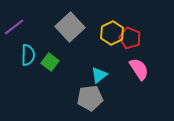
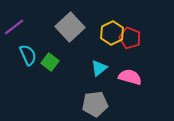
cyan semicircle: rotated 25 degrees counterclockwise
pink semicircle: moved 9 px left, 8 px down; rotated 40 degrees counterclockwise
cyan triangle: moved 7 px up
gray pentagon: moved 5 px right, 6 px down
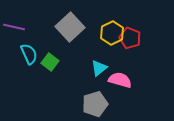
purple line: rotated 50 degrees clockwise
cyan semicircle: moved 1 px right, 1 px up
pink semicircle: moved 10 px left, 3 px down
gray pentagon: rotated 10 degrees counterclockwise
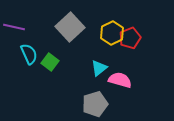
red pentagon: rotated 30 degrees clockwise
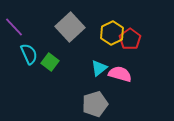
purple line: rotated 35 degrees clockwise
red pentagon: moved 1 px down; rotated 15 degrees counterclockwise
pink semicircle: moved 6 px up
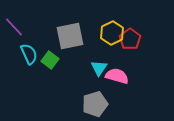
gray square: moved 9 px down; rotated 32 degrees clockwise
green square: moved 2 px up
cyan triangle: rotated 18 degrees counterclockwise
pink semicircle: moved 3 px left, 2 px down
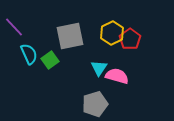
green square: rotated 18 degrees clockwise
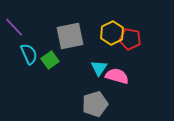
red pentagon: rotated 25 degrees counterclockwise
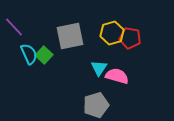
yellow hexagon: rotated 10 degrees clockwise
red pentagon: moved 1 px up
green square: moved 6 px left, 5 px up; rotated 12 degrees counterclockwise
gray pentagon: moved 1 px right, 1 px down
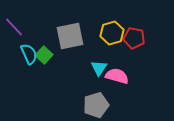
red pentagon: moved 4 px right
